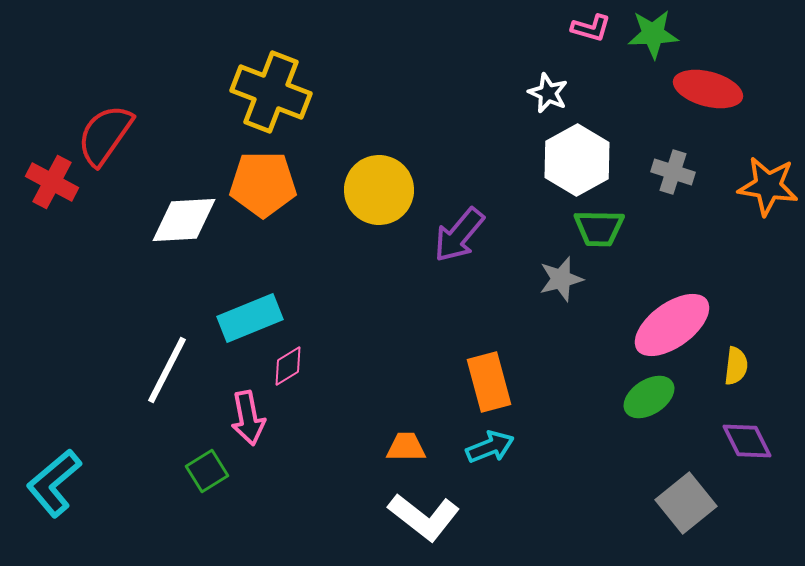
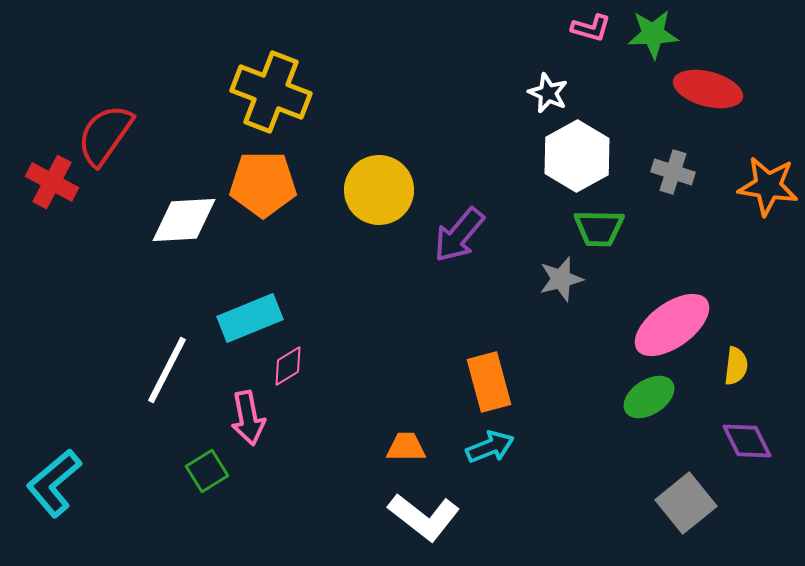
white hexagon: moved 4 px up
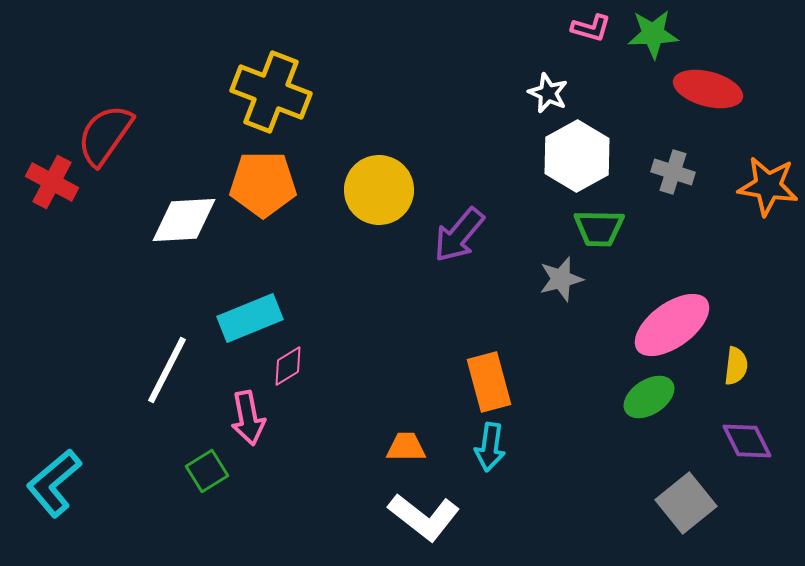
cyan arrow: rotated 120 degrees clockwise
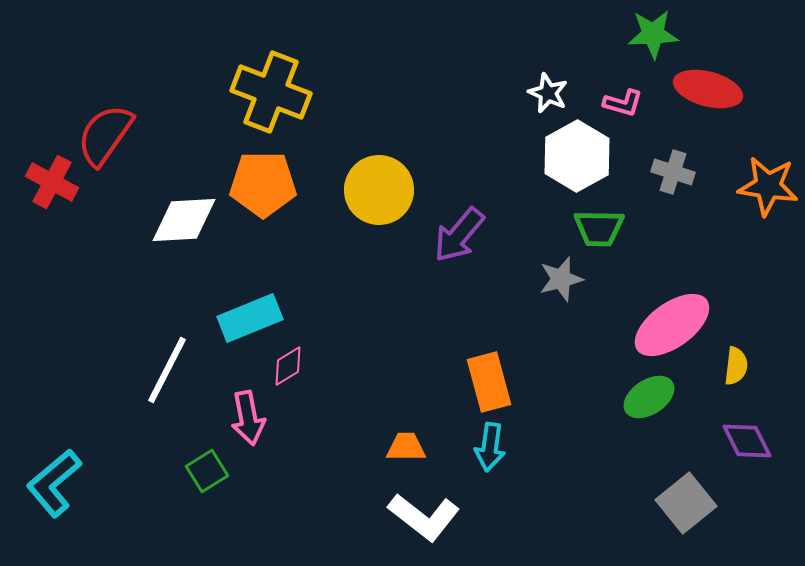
pink L-shape: moved 32 px right, 75 px down
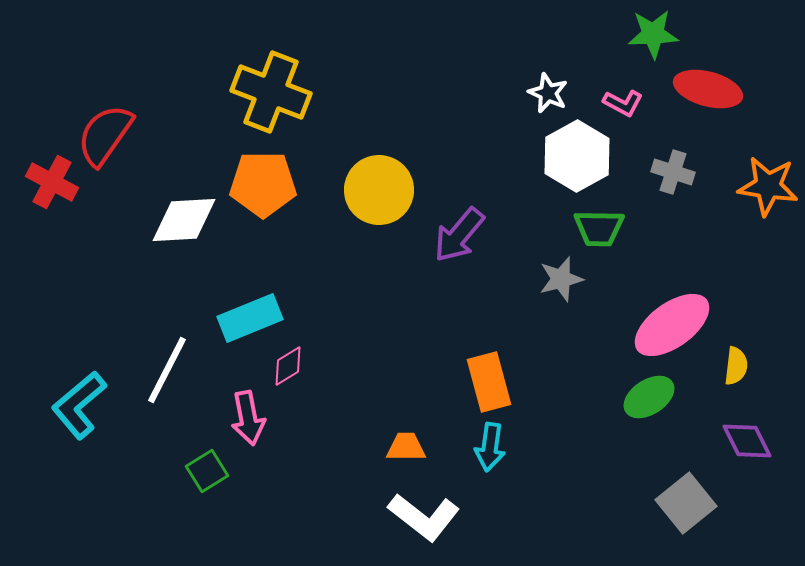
pink L-shape: rotated 12 degrees clockwise
cyan L-shape: moved 25 px right, 78 px up
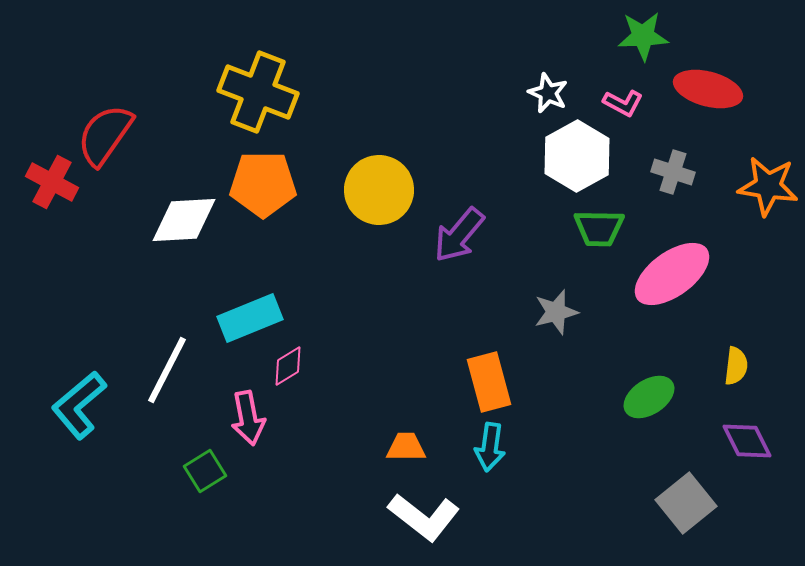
green star: moved 10 px left, 2 px down
yellow cross: moved 13 px left
gray star: moved 5 px left, 33 px down
pink ellipse: moved 51 px up
green square: moved 2 px left
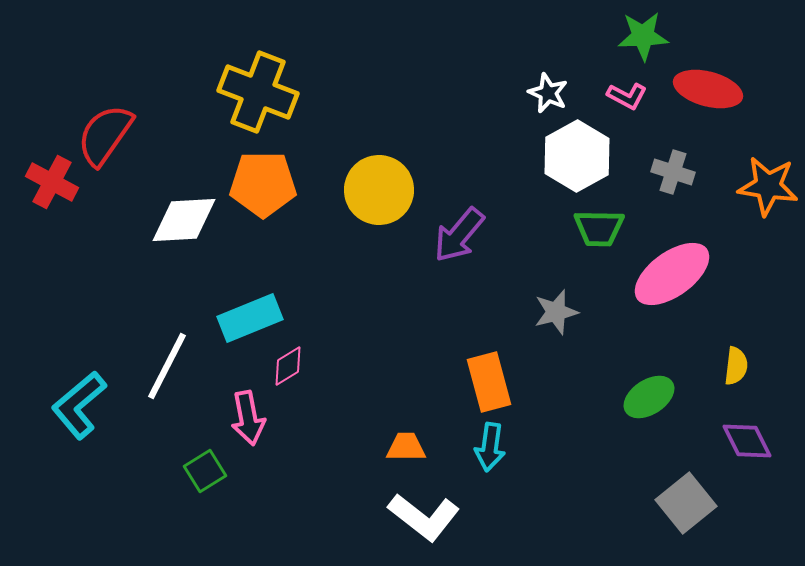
pink L-shape: moved 4 px right, 7 px up
white line: moved 4 px up
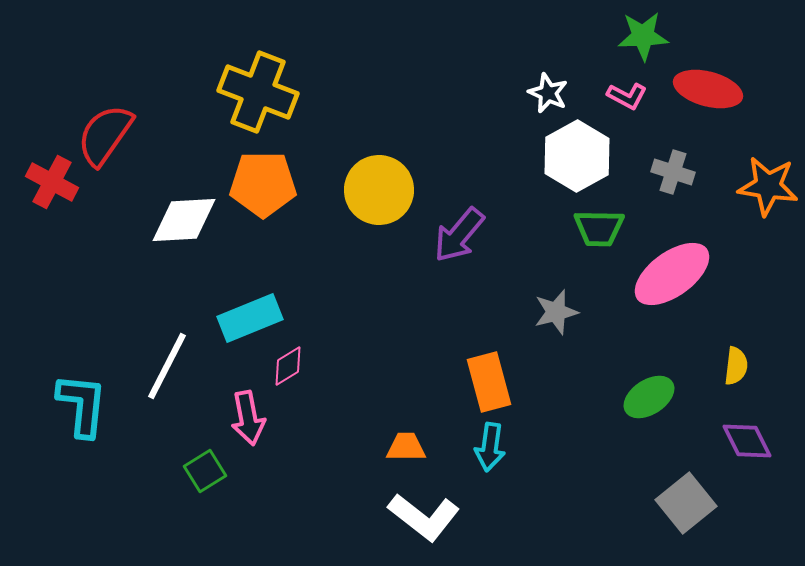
cyan L-shape: moved 3 px right; rotated 136 degrees clockwise
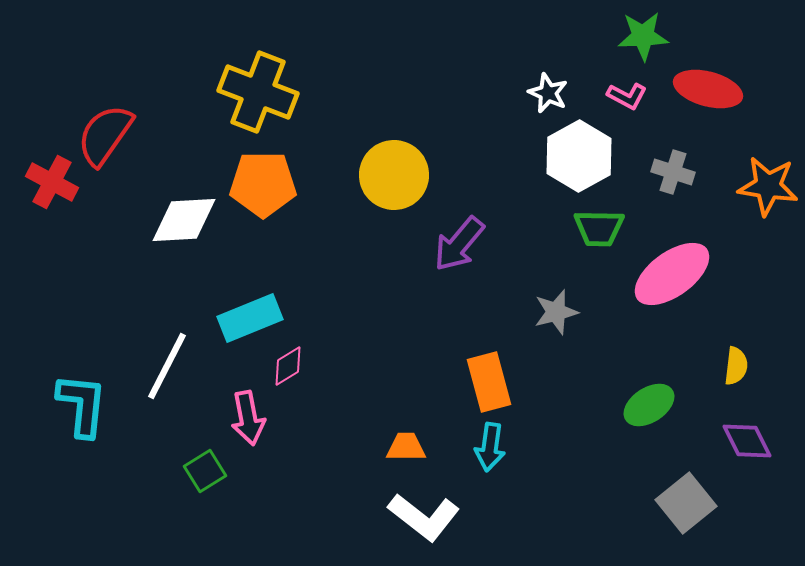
white hexagon: moved 2 px right
yellow circle: moved 15 px right, 15 px up
purple arrow: moved 9 px down
green ellipse: moved 8 px down
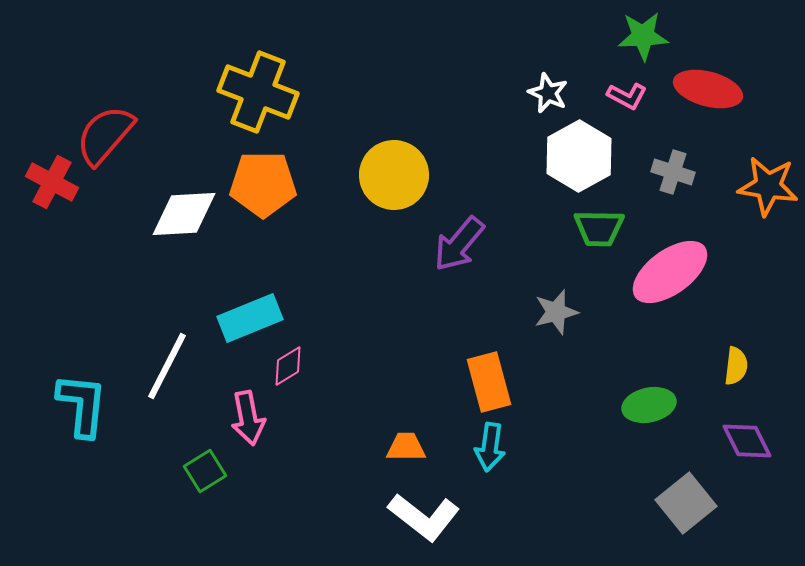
red semicircle: rotated 6 degrees clockwise
white diamond: moved 6 px up
pink ellipse: moved 2 px left, 2 px up
green ellipse: rotated 21 degrees clockwise
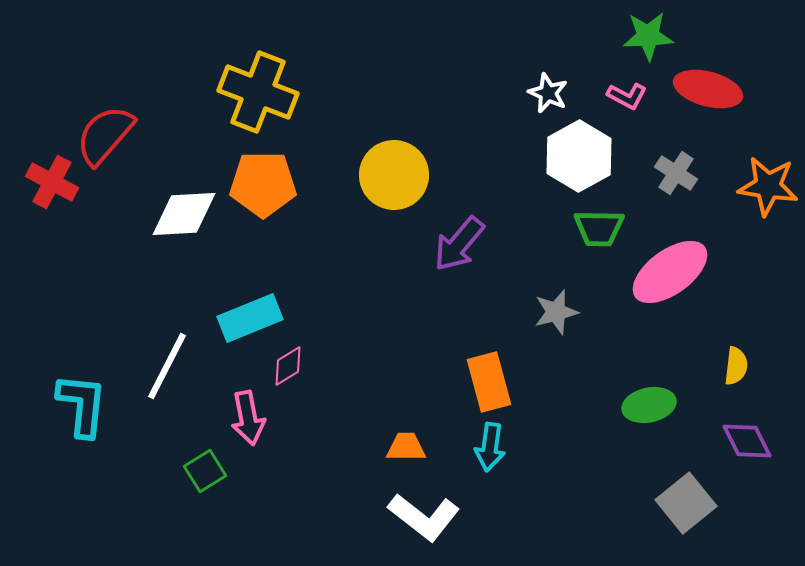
green star: moved 5 px right
gray cross: moved 3 px right, 1 px down; rotated 15 degrees clockwise
